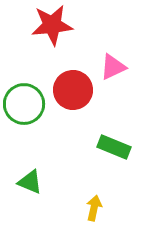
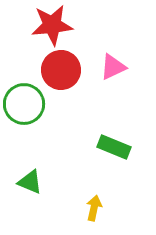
red circle: moved 12 px left, 20 px up
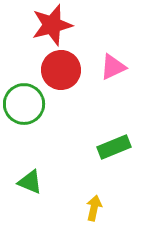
red star: rotated 9 degrees counterclockwise
green rectangle: rotated 44 degrees counterclockwise
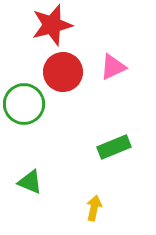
red circle: moved 2 px right, 2 px down
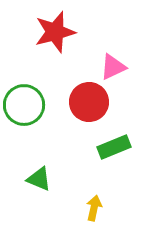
red star: moved 3 px right, 7 px down
red circle: moved 26 px right, 30 px down
green circle: moved 1 px down
green triangle: moved 9 px right, 3 px up
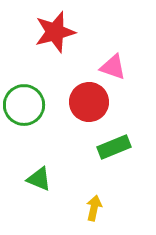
pink triangle: rotated 44 degrees clockwise
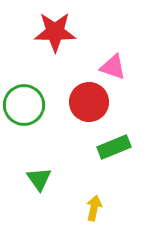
red star: rotated 15 degrees clockwise
green triangle: rotated 32 degrees clockwise
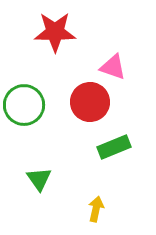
red circle: moved 1 px right
yellow arrow: moved 2 px right, 1 px down
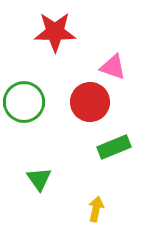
green circle: moved 3 px up
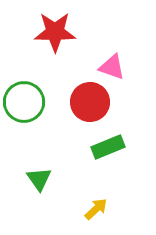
pink triangle: moved 1 px left
green rectangle: moved 6 px left
yellow arrow: rotated 35 degrees clockwise
